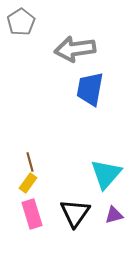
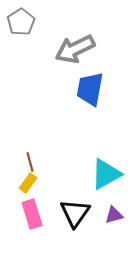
gray arrow: rotated 18 degrees counterclockwise
cyan triangle: rotated 20 degrees clockwise
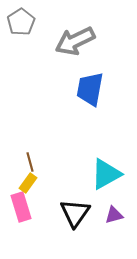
gray arrow: moved 8 px up
pink rectangle: moved 11 px left, 7 px up
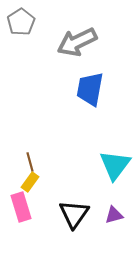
gray arrow: moved 2 px right, 1 px down
cyan triangle: moved 9 px right, 9 px up; rotated 24 degrees counterclockwise
yellow rectangle: moved 2 px right, 1 px up
black triangle: moved 1 px left, 1 px down
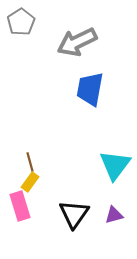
pink rectangle: moved 1 px left, 1 px up
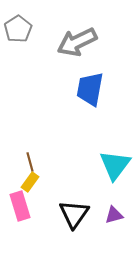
gray pentagon: moved 3 px left, 7 px down
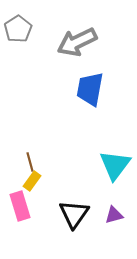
yellow rectangle: moved 2 px right, 1 px up
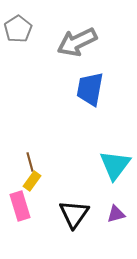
purple triangle: moved 2 px right, 1 px up
